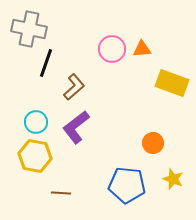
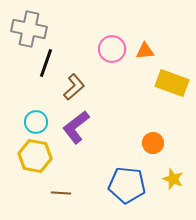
orange triangle: moved 3 px right, 2 px down
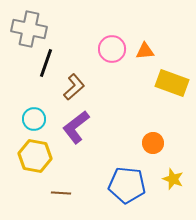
cyan circle: moved 2 px left, 3 px up
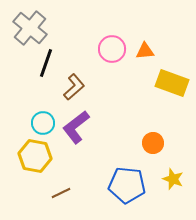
gray cross: moved 1 px right, 1 px up; rotated 28 degrees clockwise
cyan circle: moved 9 px right, 4 px down
brown line: rotated 30 degrees counterclockwise
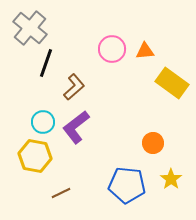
yellow rectangle: rotated 16 degrees clockwise
cyan circle: moved 1 px up
yellow star: moved 2 px left; rotated 15 degrees clockwise
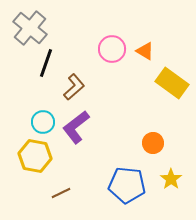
orange triangle: rotated 36 degrees clockwise
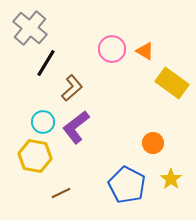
black line: rotated 12 degrees clockwise
brown L-shape: moved 2 px left, 1 px down
blue pentagon: rotated 21 degrees clockwise
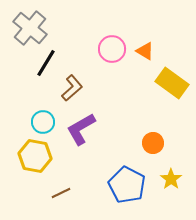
purple L-shape: moved 5 px right, 2 px down; rotated 8 degrees clockwise
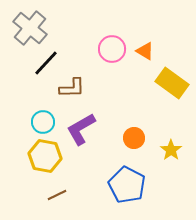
black line: rotated 12 degrees clockwise
brown L-shape: rotated 40 degrees clockwise
orange circle: moved 19 px left, 5 px up
yellow hexagon: moved 10 px right
yellow star: moved 29 px up
brown line: moved 4 px left, 2 px down
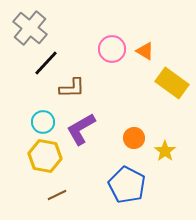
yellow star: moved 6 px left, 1 px down
